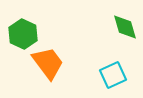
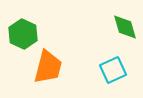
orange trapezoid: moved 4 px down; rotated 51 degrees clockwise
cyan square: moved 5 px up
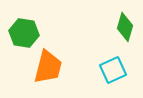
green diamond: rotated 32 degrees clockwise
green hexagon: moved 1 px right, 1 px up; rotated 16 degrees counterclockwise
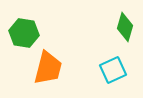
orange trapezoid: moved 1 px down
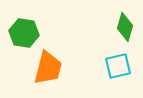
cyan square: moved 5 px right, 4 px up; rotated 12 degrees clockwise
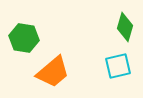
green hexagon: moved 5 px down
orange trapezoid: moved 5 px right, 4 px down; rotated 36 degrees clockwise
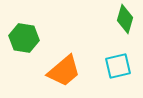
green diamond: moved 8 px up
orange trapezoid: moved 11 px right, 1 px up
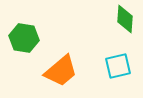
green diamond: rotated 12 degrees counterclockwise
orange trapezoid: moved 3 px left
